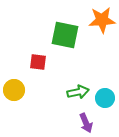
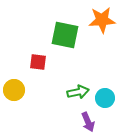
purple arrow: moved 2 px right, 1 px up
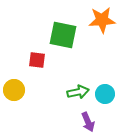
green square: moved 2 px left
red square: moved 1 px left, 2 px up
cyan circle: moved 4 px up
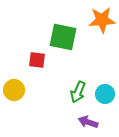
green square: moved 2 px down
green arrow: rotated 125 degrees clockwise
purple arrow: rotated 132 degrees clockwise
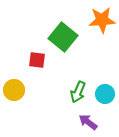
green square: rotated 28 degrees clockwise
purple arrow: rotated 18 degrees clockwise
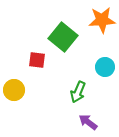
cyan circle: moved 27 px up
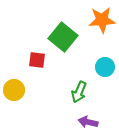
green arrow: moved 1 px right
purple arrow: rotated 24 degrees counterclockwise
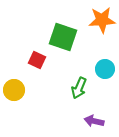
green square: rotated 20 degrees counterclockwise
red square: rotated 18 degrees clockwise
cyan circle: moved 2 px down
green arrow: moved 4 px up
purple arrow: moved 6 px right, 1 px up
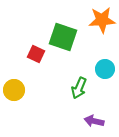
red square: moved 1 px left, 6 px up
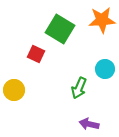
green square: moved 3 px left, 8 px up; rotated 12 degrees clockwise
purple arrow: moved 5 px left, 3 px down
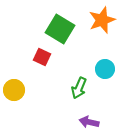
orange star: rotated 16 degrees counterclockwise
red square: moved 6 px right, 3 px down
purple arrow: moved 2 px up
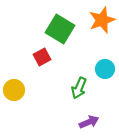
red square: rotated 36 degrees clockwise
purple arrow: rotated 144 degrees clockwise
